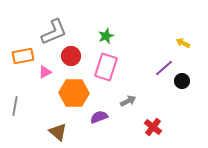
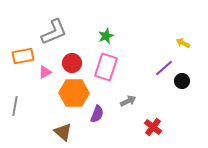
red circle: moved 1 px right, 7 px down
purple semicircle: moved 2 px left, 3 px up; rotated 132 degrees clockwise
brown triangle: moved 5 px right
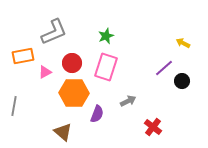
gray line: moved 1 px left
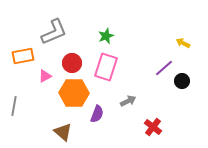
pink triangle: moved 4 px down
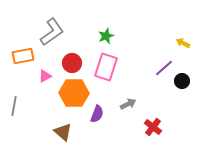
gray L-shape: moved 2 px left; rotated 12 degrees counterclockwise
gray arrow: moved 3 px down
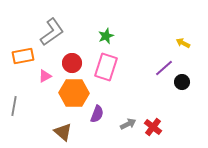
black circle: moved 1 px down
gray arrow: moved 20 px down
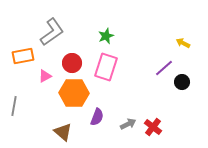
purple semicircle: moved 3 px down
